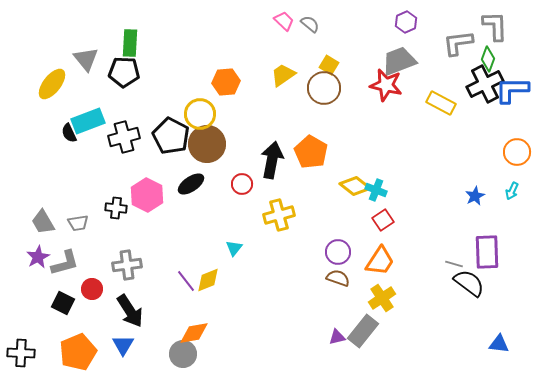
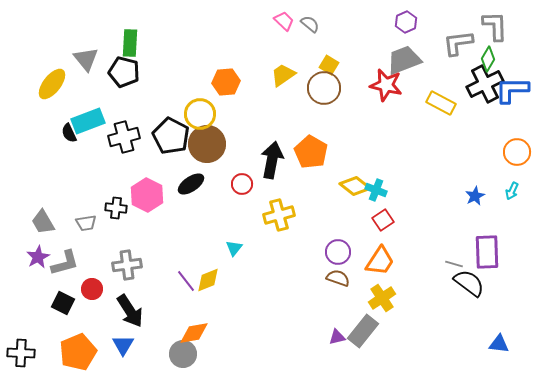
green diamond at (488, 59): rotated 10 degrees clockwise
gray trapezoid at (399, 61): moved 5 px right, 1 px up
black pentagon at (124, 72): rotated 12 degrees clockwise
gray trapezoid at (78, 223): moved 8 px right
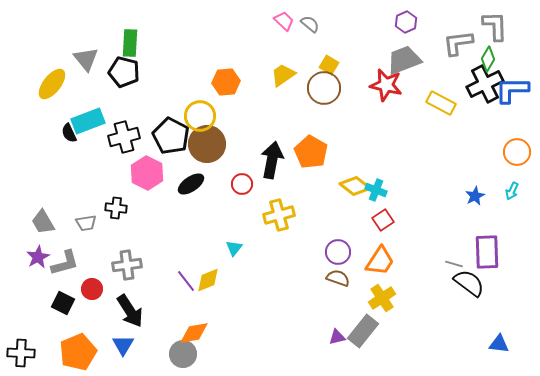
yellow circle at (200, 114): moved 2 px down
pink hexagon at (147, 195): moved 22 px up
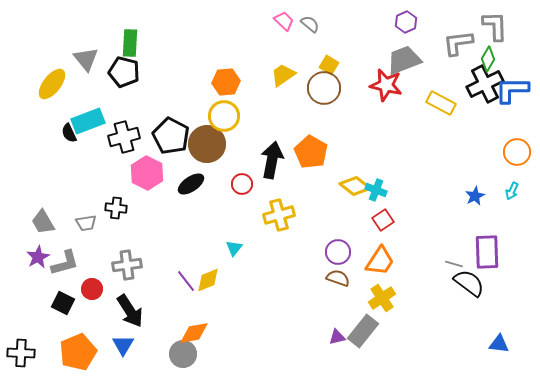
yellow circle at (200, 116): moved 24 px right
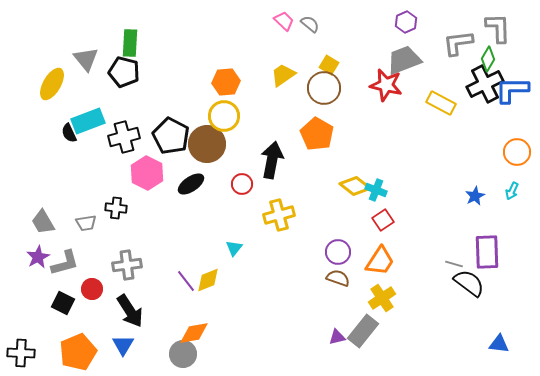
gray L-shape at (495, 26): moved 3 px right, 2 px down
yellow ellipse at (52, 84): rotated 8 degrees counterclockwise
orange pentagon at (311, 152): moved 6 px right, 18 px up
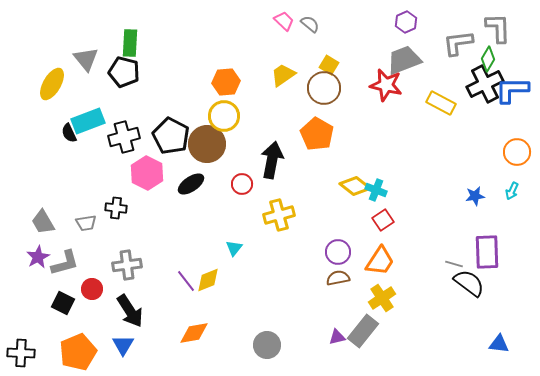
blue star at (475, 196): rotated 18 degrees clockwise
brown semicircle at (338, 278): rotated 30 degrees counterclockwise
gray circle at (183, 354): moved 84 px right, 9 px up
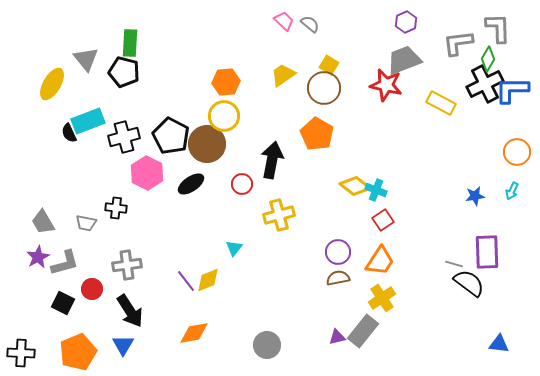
gray trapezoid at (86, 223): rotated 20 degrees clockwise
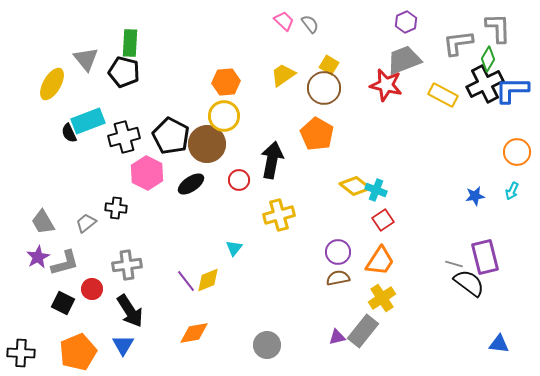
gray semicircle at (310, 24): rotated 12 degrees clockwise
yellow rectangle at (441, 103): moved 2 px right, 8 px up
red circle at (242, 184): moved 3 px left, 4 px up
gray trapezoid at (86, 223): rotated 130 degrees clockwise
purple rectangle at (487, 252): moved 2 px left, 5 px down; rotated 12 degrees counterclockwise
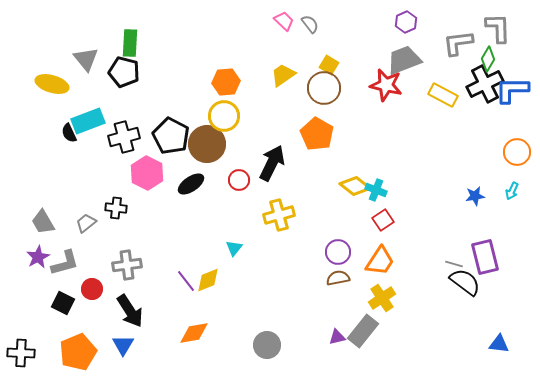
yellow ellipse at (52, 84): rotated 76 degrees clockwise
black arrow at (272, 160): moved 3 px down; rotated 15 degrees clockwise
black semicircle at (469, 283): moved 4 px left, 1 px up
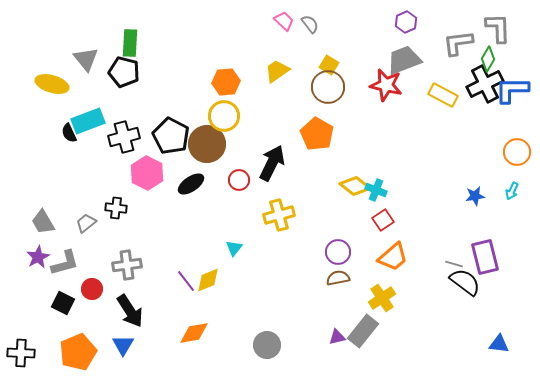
yellow trapezoid at (283, 75): moved 6 px left, 4 px up
brown circle at (324, 88): moved 4 px right, 1 px up
orange trapezoid at (380, 261): moved 13 px right, 4 px up; rotated 16 degrees clockwise
